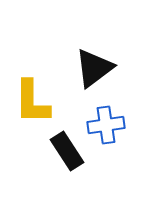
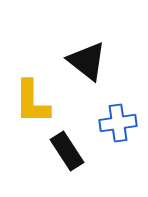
black triangle: moved 7 px left, 7 px up; rotated 45 degrees counterclockwise
blue cross: moved 12 px right, 2 px up
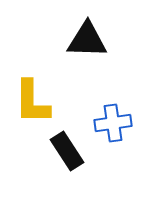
black triangle: moved 21 px up; rotated 36 degrees counterclockwise
blue cross: moved 5 px left
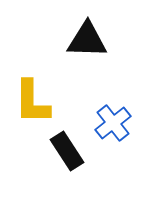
blue cross: rotated 30 degrees counterclockwise
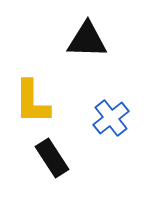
blue cross: moved 2 px left, 5 px up
black rectangle: moved 15 px left, 7 px down
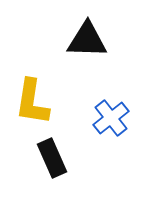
yellow L-shape: rotated 9 degrees clockwise
black rectangle: rotated 9 degrees clockwise
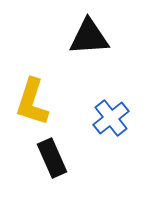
black triangle: moved 2 px right, 3 px up; rotated 6 degrees counterclockwise
yellow L-shape: rotated 9 degrees clockwise
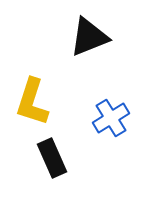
black triangle: rotated 18 degrees counterclockwise
blue cross: rotated 6 degrees clockwise
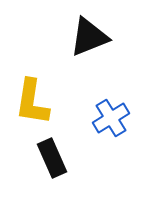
yellow L-shape: rotated 9 degrees counterclockwise
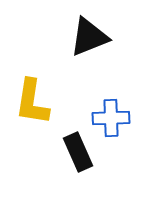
blue cross: rotated 30 degrees clockwise
black rectangle: moved 26 px right, 6 px up
